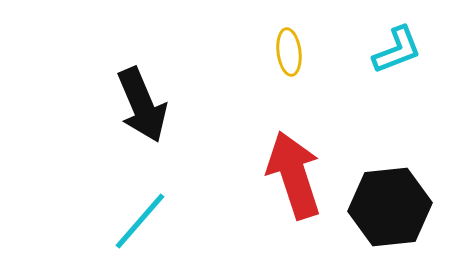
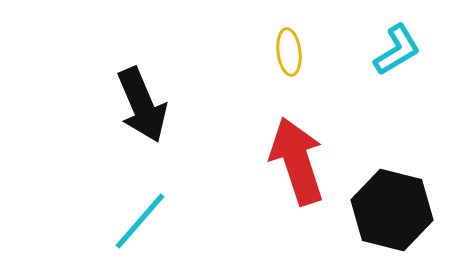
cyan L-shape: rotated 10 degrees counterclockwise
red arrow: moved 3 px right, 14 px up
black hexagon: moved 2 px right, 3 px down; rotated 20 degrees clockwise
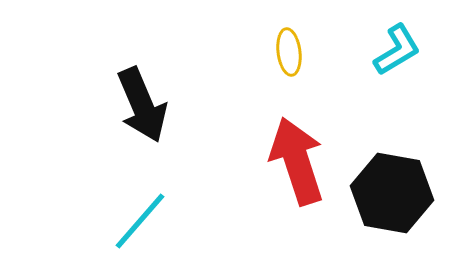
black hexagon: moved 17 px up; rotated 4 degrees counterclockwise
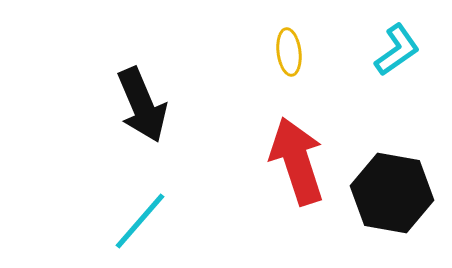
cyan L-shape: rotated 4 degrees counterclockwise
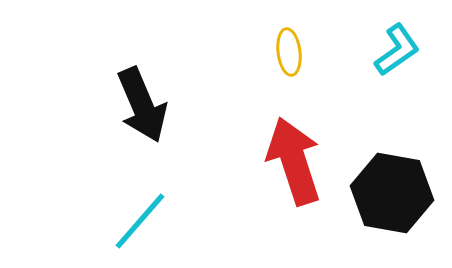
red arrow: moved 3 px left
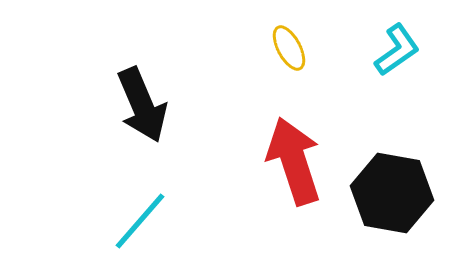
yellow ellipse: moved 4 px up; rotated 21 degrees counterclockwise
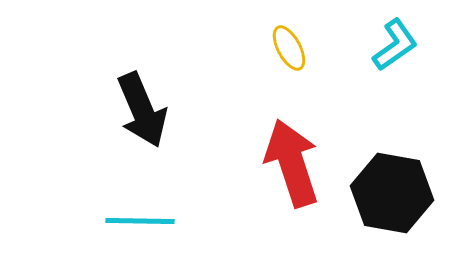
cyan L-shape: moved 2 px left, 5 px up
black arrow: moved 5 px down
red arrow: moved 2 px left, 2 px down
cyan line: rotated 50 degrees clockwise
